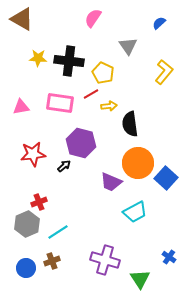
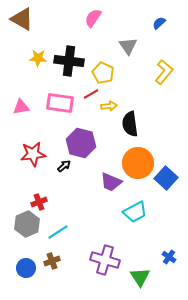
green triangle: moved 2 px up
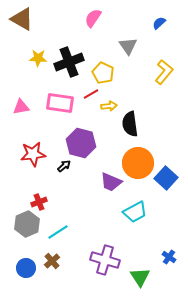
black cross: moved 1 px down; rotated 28 degrees counterclockwise
brown cross: rotated 21 degrees counterclockwise
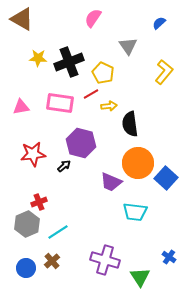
cyan trapezoid: rotated 35 degrees clockwise
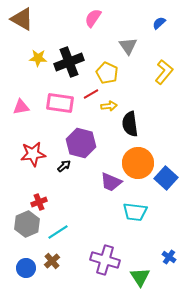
yellow pentagon: moved 4 px right
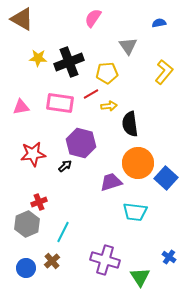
blue semicircle: rotated 32 degrees clockwise
yellow pentagon: rotated 30 degrees counterclockwise
black arrow: moved 1 px right
purple trapezoid: rotated 140 degrees clockwise
cyan line: moved 5 px right; rotated 30 degrees counterclockwise
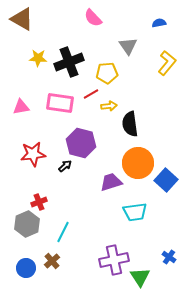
pink semicircle: rotated 78 degrees counterclockwise
yellow L-shape: moved 3 px right, 9 px up
blue square: moved 2 px down
cyan trapezoid: rotated 15 degrees counterclockwise
purple cross: moved 9 px right; rotated 28 degrees counterclockwise
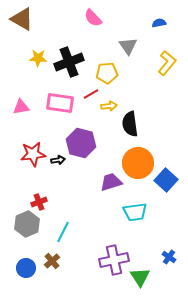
black arrow: moved 7 px left, 6 px up; rotated 32 degrees clockwise
